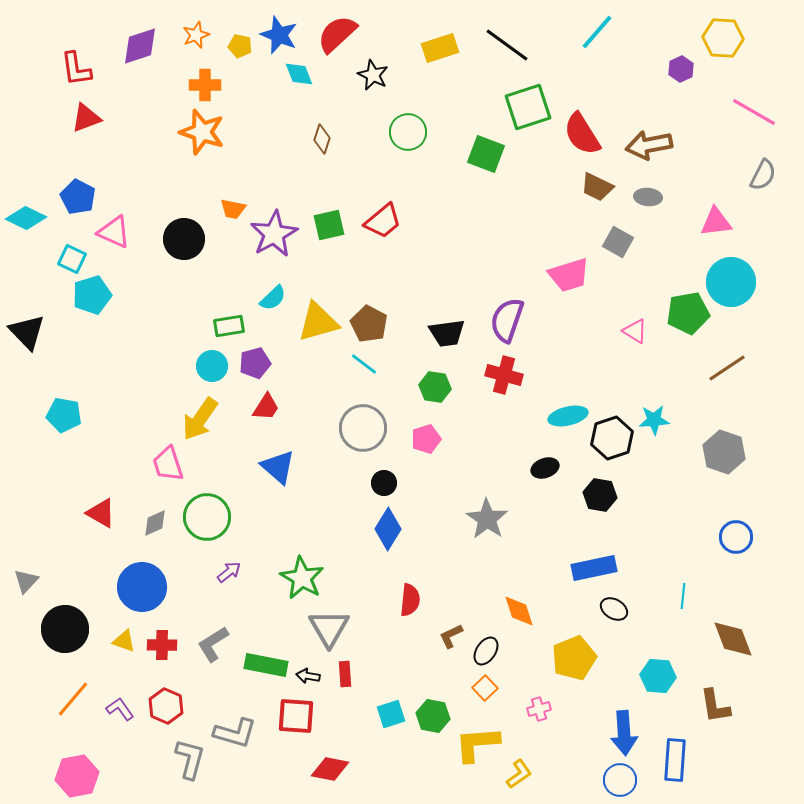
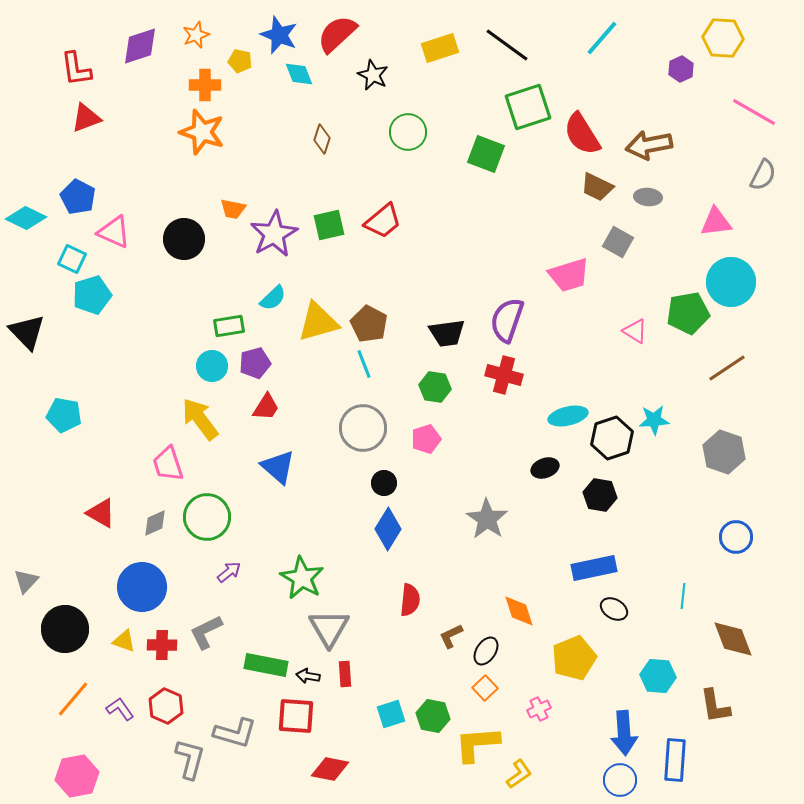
cyan line at (597, 32): moved 5 px right, 6 px down
yellow pentagon at (240, 46): moved 15 px down
cyan line at (364, 364): rotated 32 degrees clockwise
yellow arrow at (200, 419): rotated 108 degrees clockwise
gray L-shape at (213, 644): moved 7 px left, 12 px up; rotated 6 degrees clockwise
pink cross at (539, 709): rotated 10 degrees counterclockwise
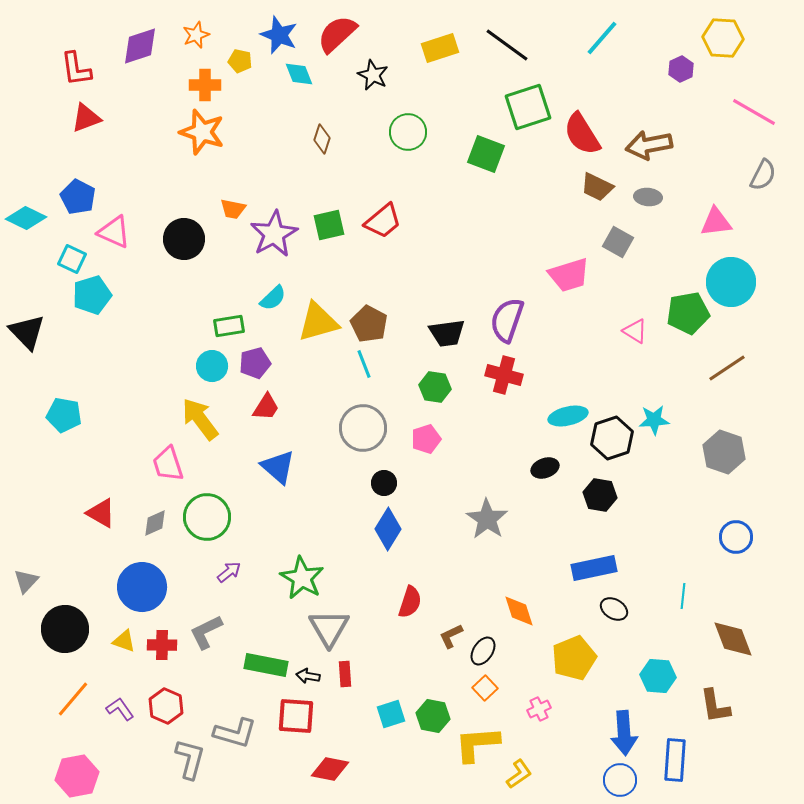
red semicircle at (410, 600): moved 2 px down; rotated 12 degrees clockwise
black ellipse at (486, 651): moved 3 px left
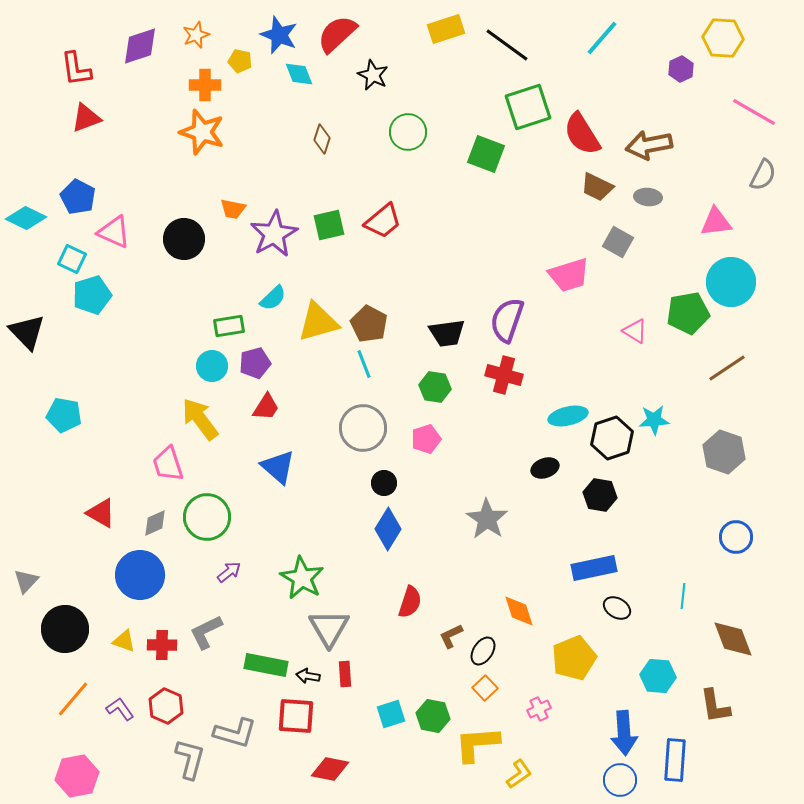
yellow rectangle at (440, 48): moved 6 px right, 19 px up
blue circle at (142, 587): moved 2 px left, 12 px up
black ellipse at (614, 609): moved 3 px right, 1 px up
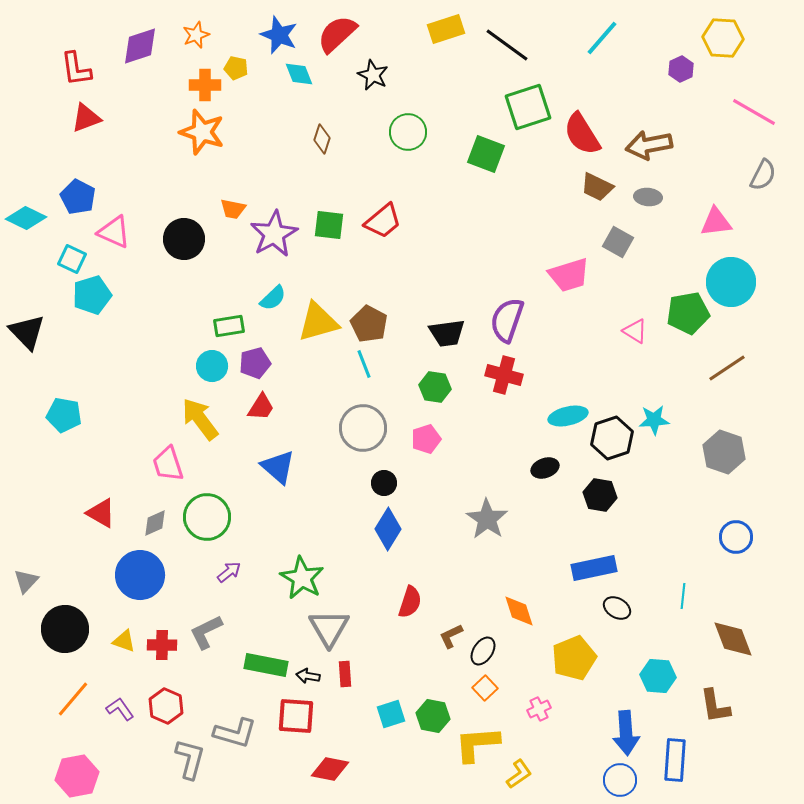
yellow pentagon at (240, 61): moved 4 px left, 7 px down
green square at (329, 225): rotated 20 degrees clockwise
red trapezoid at (266, 407): moved 5 px left
blue arrow at (624, 733): moved 2 px right
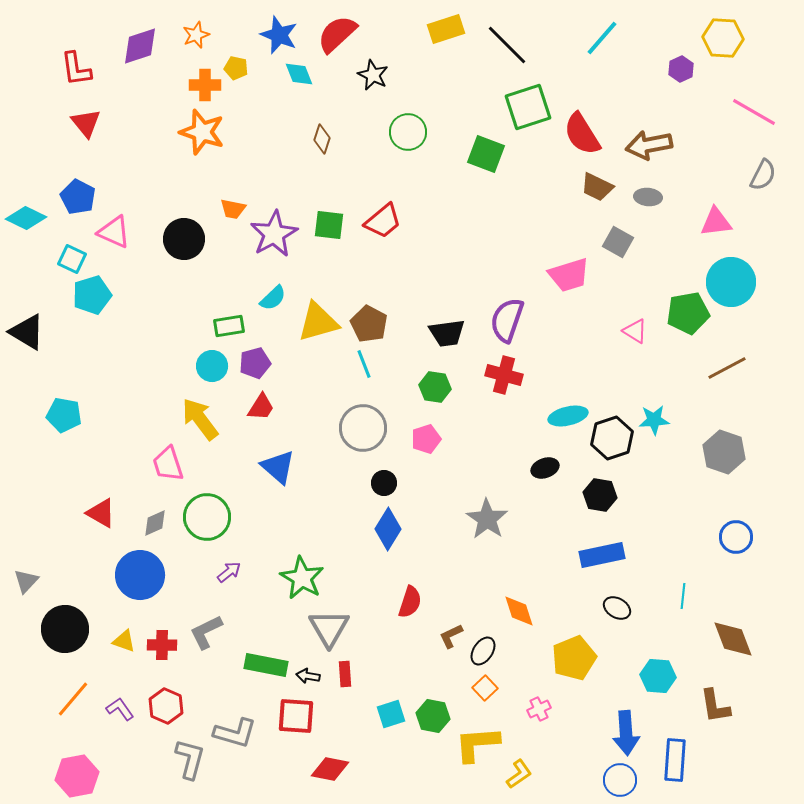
black line at (507, 45): rotated 9 degrees clockwise
red triangle at (86, 118): moved 5 px down; rotated 48 degrees counterclockwise
black triangle at (27, 332): rotated 15 degrees counterclockwise
brown line at (727, 368): rotated 6 degrees clockwise
blue rectangle at (594, 568): moved 8 px right, 13 px up
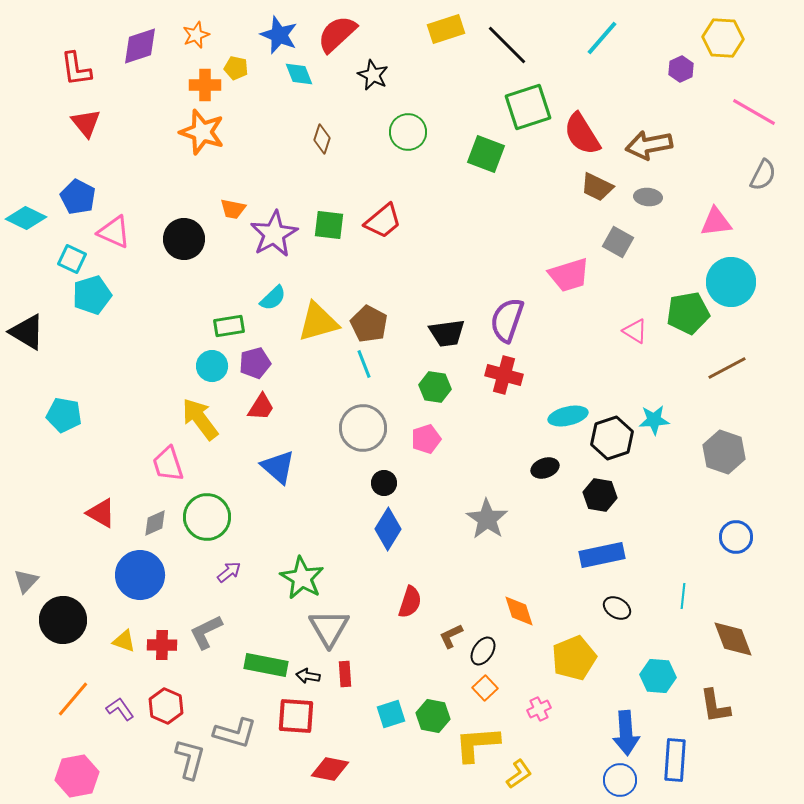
black circle at (65, 629): moved 2 px left, 9 px up
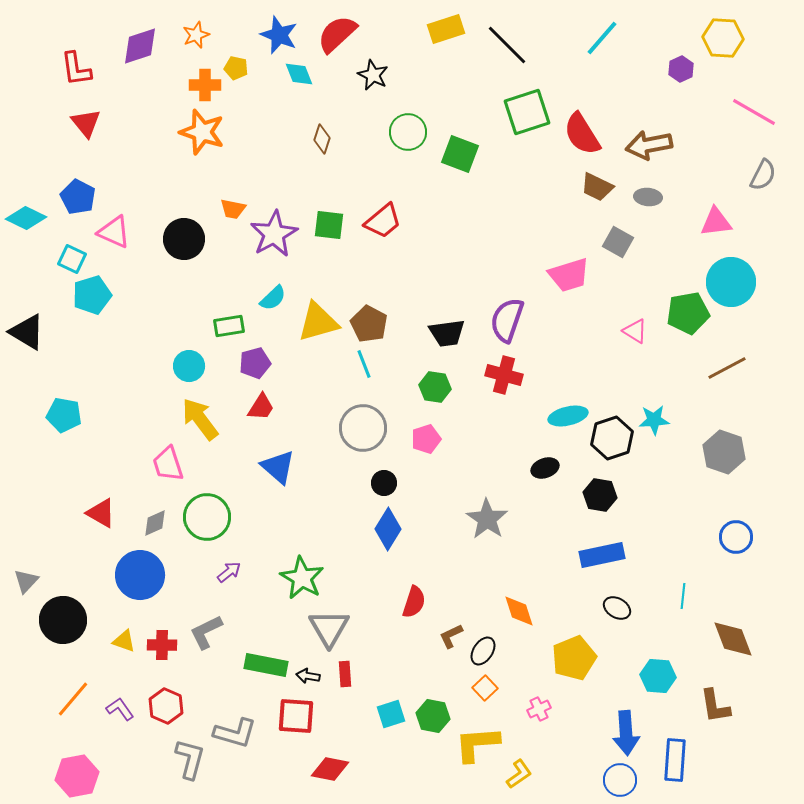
green square at (528, 107): moved 1 px left, 5 px down
green square at (486, 154): moved 26 px left
cyan circle at (212, 366): moved 23 px left
red semicircle at (410, 602): moved 4 px right
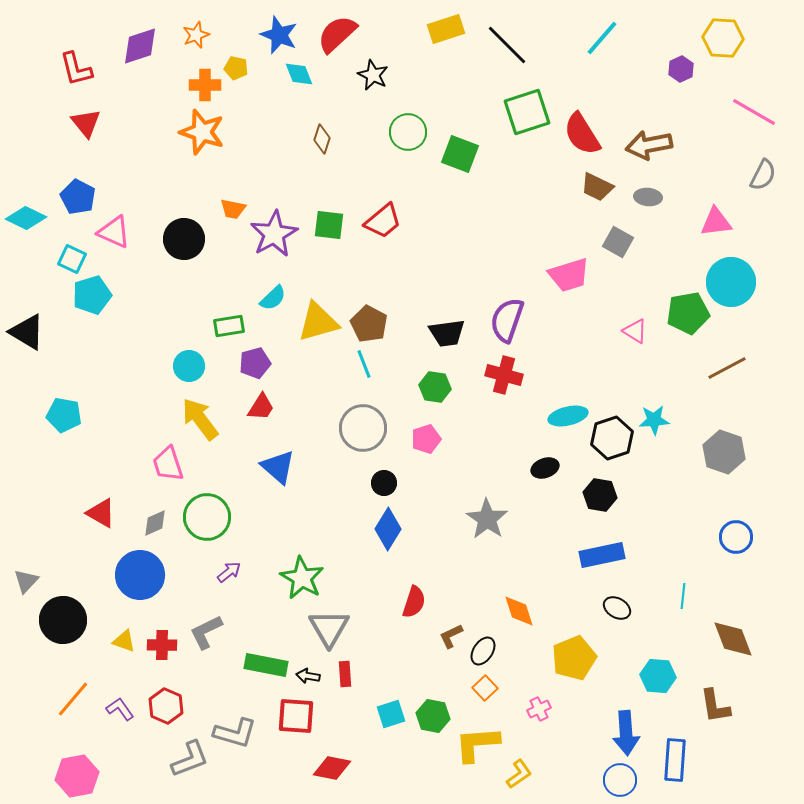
red L-shape at (76, 69): rotated 6 degrees counterclockwise
gray L-shape at (190, 759): rotated 54 degrees clockwise
red diamond at (330, 769): moved 2 px right, 1 px up
